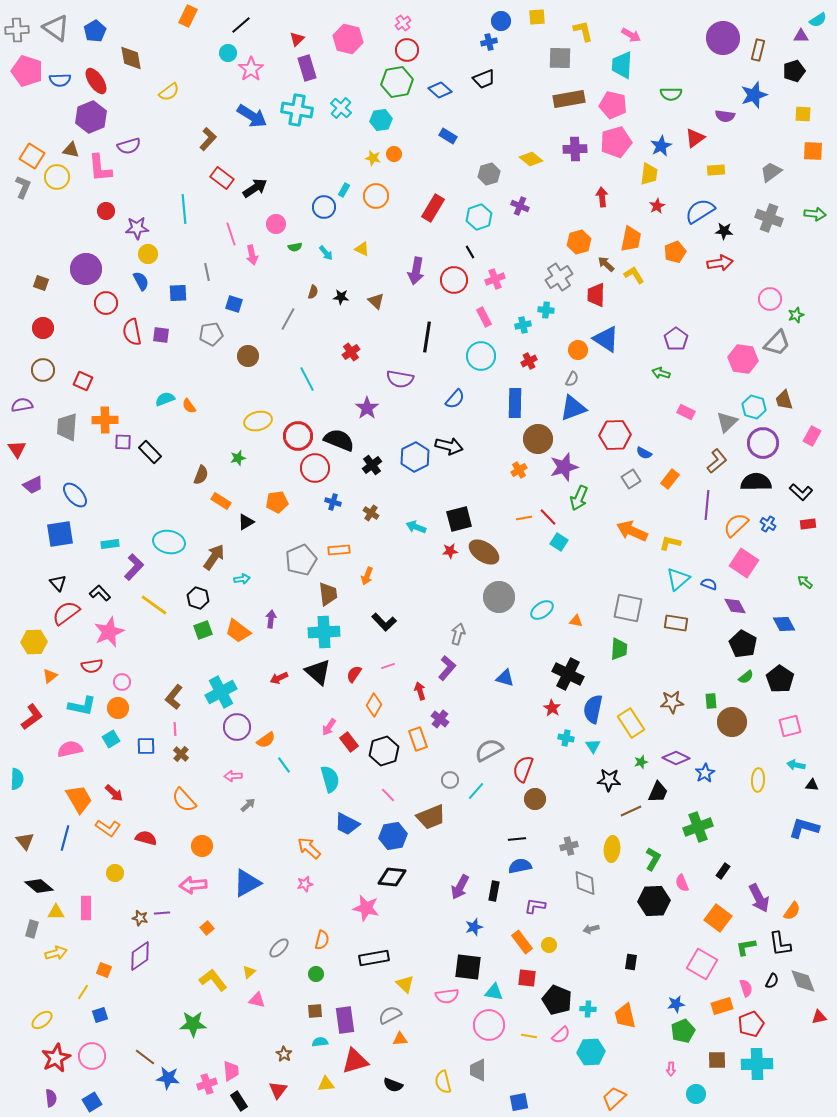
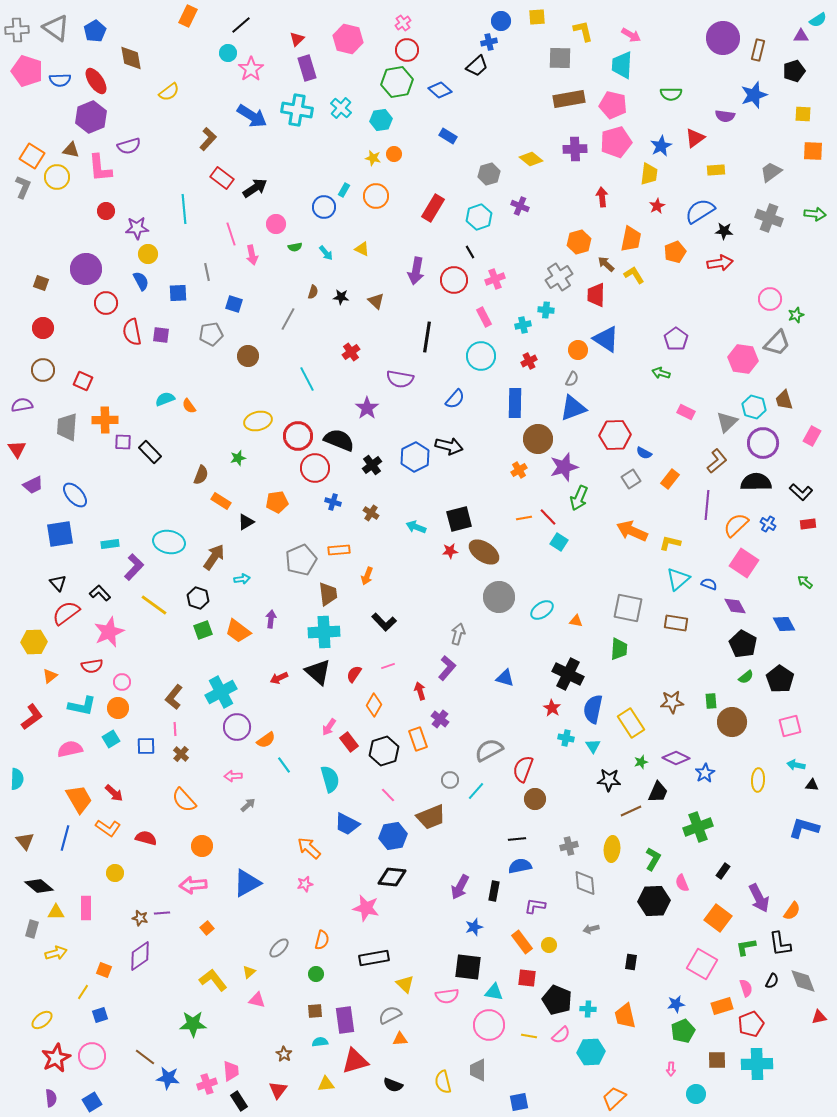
black trapezoid at (484, 79): moved 7 px left, 13 px up; rotated 20 degrees counterclockwise
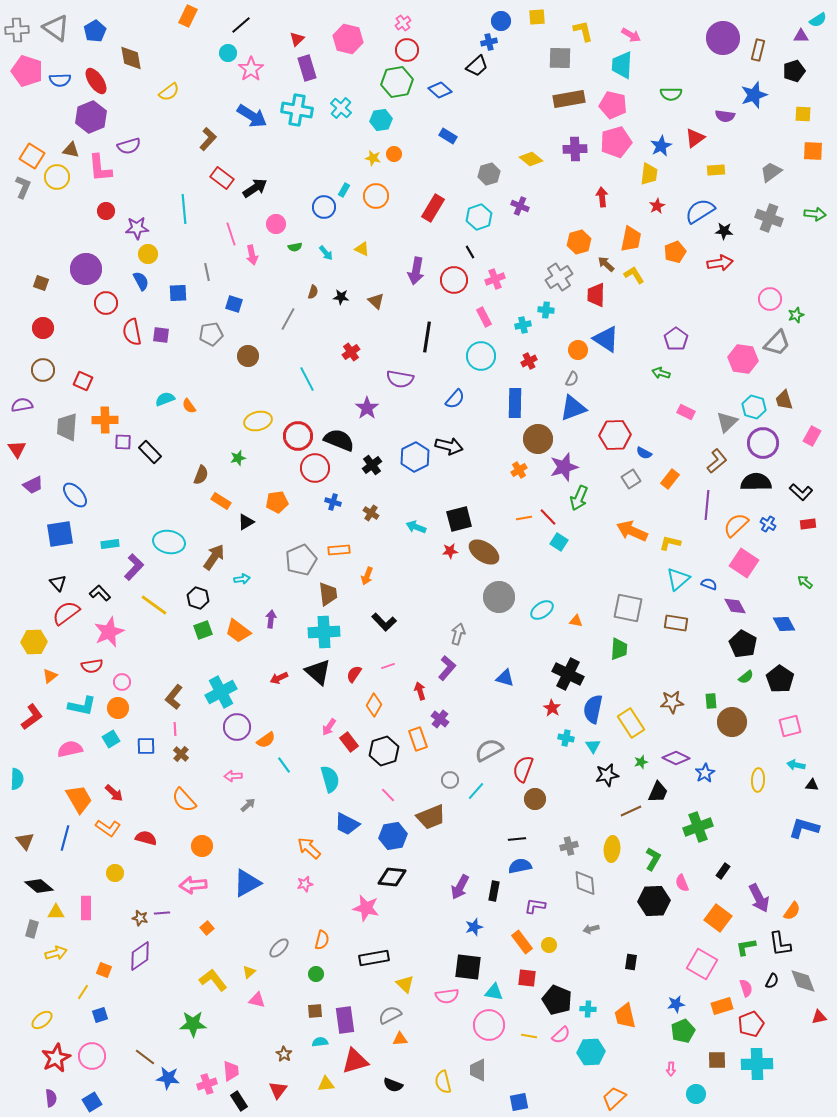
black star at (609, 780): moved 2 px left, 5 px up; rotated 15 degrees counterclockwise
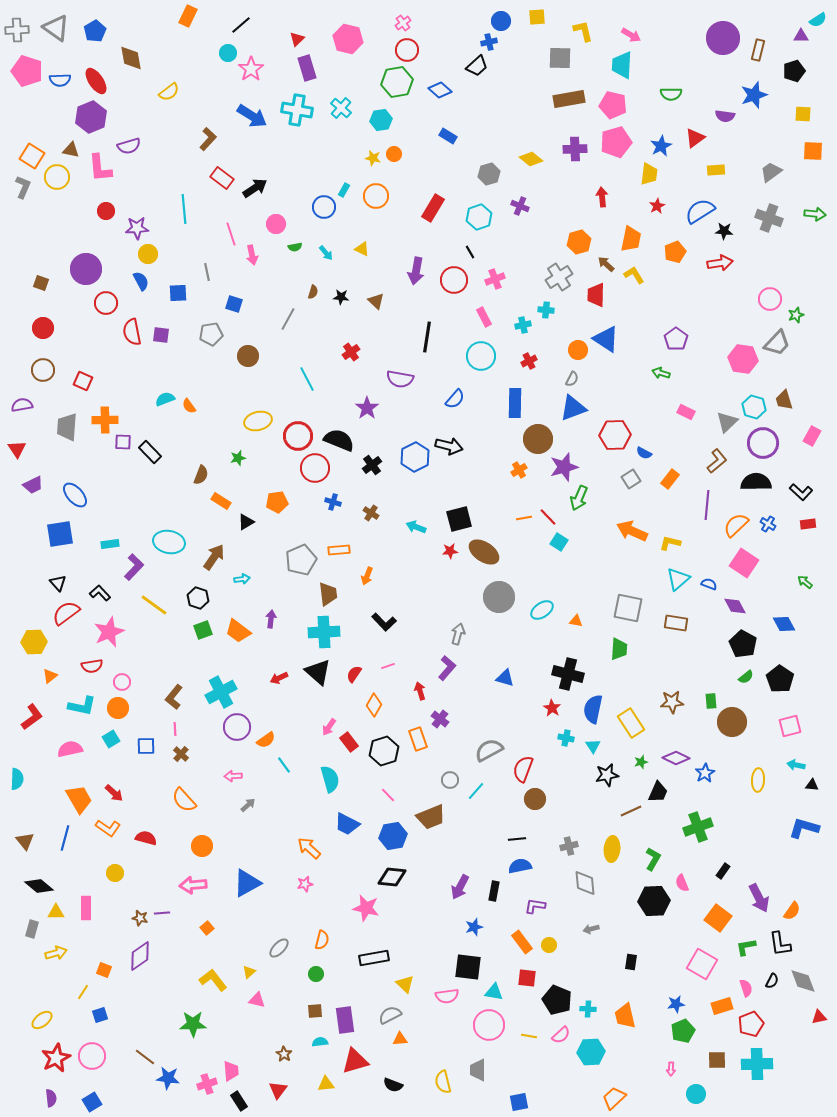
black cross at (568, 674): rotated 12 degrees counterclockwise
